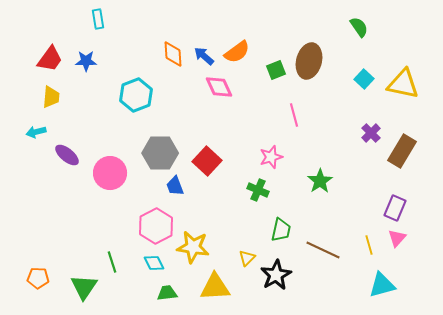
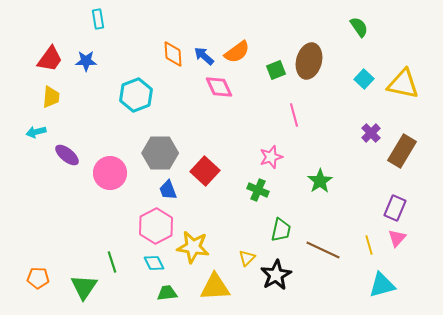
red square at (207, 161): moved 2 px left, 10 px down
blue trapezoid at (175, 186): moved 7 px left, 4 px down
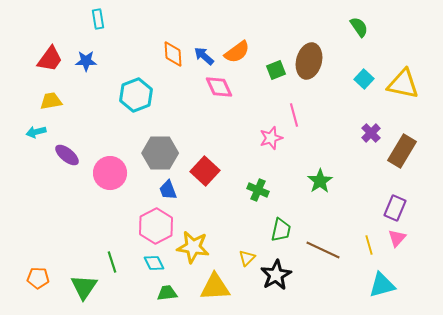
yellow trapezoid at (51, 97): moved 4 px down; rotated 105 degrees counterclockwise
pink star at (271, 157): moved 19 px up
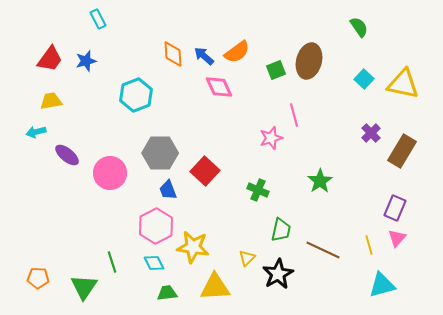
cyan rectangle at (98, 19): rotated 18 degrees counterclockwise
blue star at (86, 61): rotated 15 degrees counterclockwise
black star at (276, 275): moved 2 px right, 1 px up
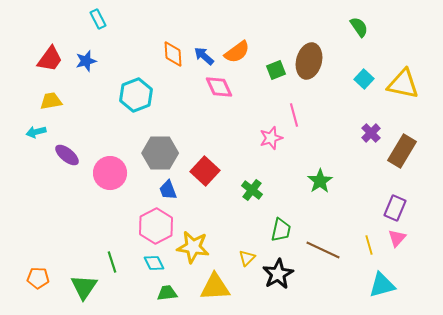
green cross at (258, 190): moved 6 px left; rotated 15 degrees clockwise
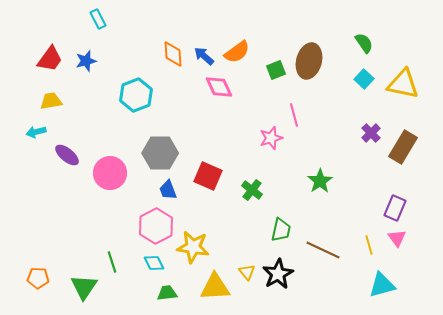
green semicircle at (359, 27): moved 5 px right, 16 px down
brown rectangle at (402, 151): moved 1 px right, 4 px up
red square at (205, 171): moved 3 px right, 5 px down; rotated 20 degrees counterclockwise
pink triangle at (397, 238): rotated 18 degrees counterclockwise
yellow triangle at (247, 258): moved 14 px down; rotated 24 degrees counterclockwise
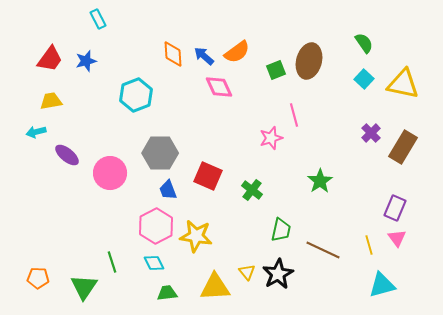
yellow star at (193, 247): moved 3 px right, 11 px up
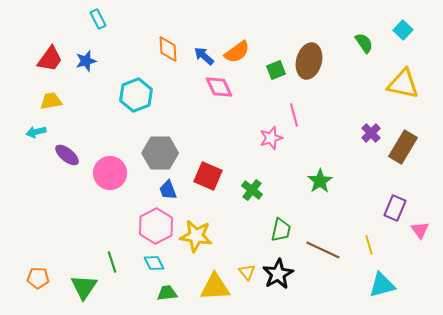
orange diamond at (173, 54): moved 5 px left, 5 px up
cyan square at (364, 79): moved 39 px right, 49 px up
pink triangle at (397, 238): moved 23 px right, 8 px up
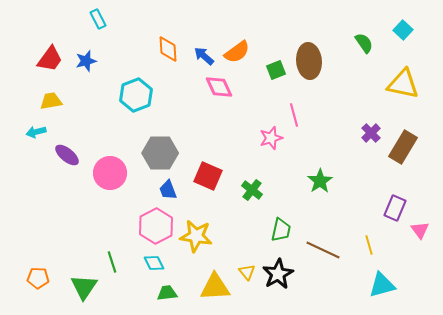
brown ellipse at (309, 61): rotated 20 degrees counterclockwise
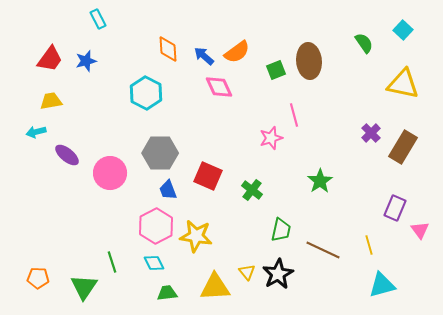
cyan hexagon at (136, 95): moved 10 px right, 2 px up; rotated 12 degrees counterclockwise
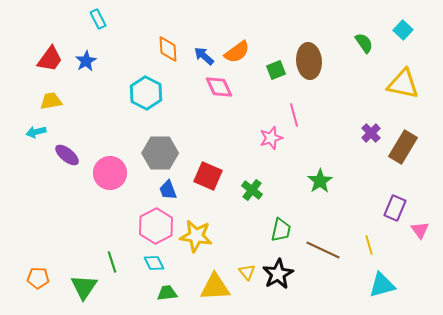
blue star at (86, 61): rotated 15 degrees counterclockwise
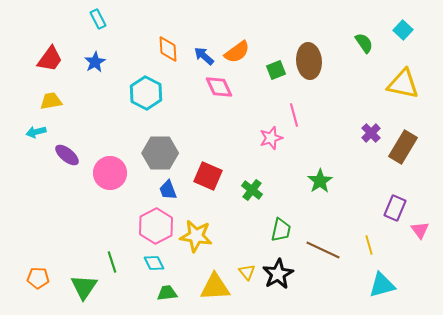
blue star at (86, 61): moved 9 px right, 1 px down
